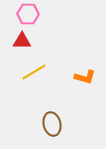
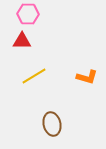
yellow line: moved 4 px down
orange L-shape: moved 2 px right
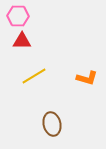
pink hexagon: moved 10 px left, 2 px down
orange L-shape: moved 1 px down
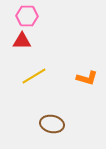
pink hexagon: moved 9 px right
brown ellipse: rotated 65 degrees counterclockwise
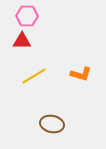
orange L-shape: moved 6 px left, 4 px up
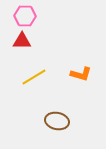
pink hexagon: moved 2 px left
yellow line: moved 1 px down
brown ellipse: moved 5 px right, 3 px up
